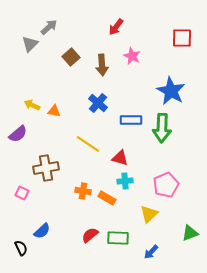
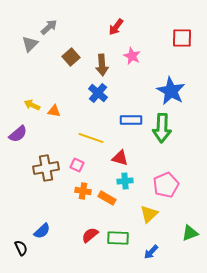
blue cross: moved 10 px up
yellow line: moved 3 px right, 6 px up; rotated 15 degrees counterclockwise
pink square: moved 55 px right, 28 px up
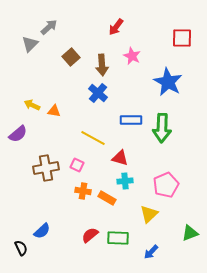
blue star: moved 3 px left, 9 px up
yellow line: moved 2 px right; rotated 10 degrees clockwise
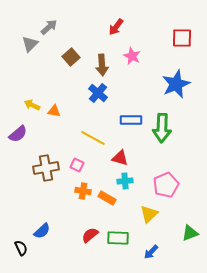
blue star: moved 8 px right, 2 px down; rotated 20 degrees clockwise
